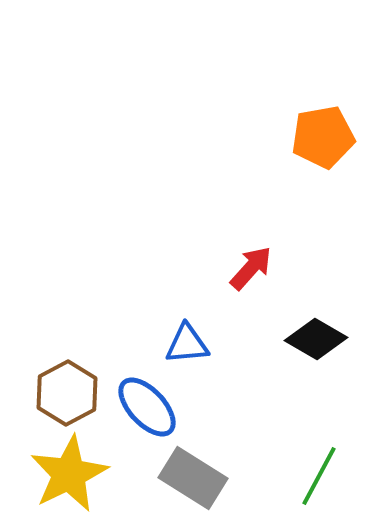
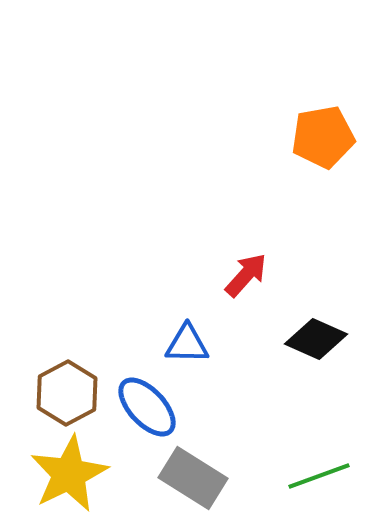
red arrow: moved 5 px left, 7 px down
black diamond: rotated 6 degrees counterclockwise
blue triangle: rotated 6 degrees clockwise
green line: rotated 42 degrees clockwise
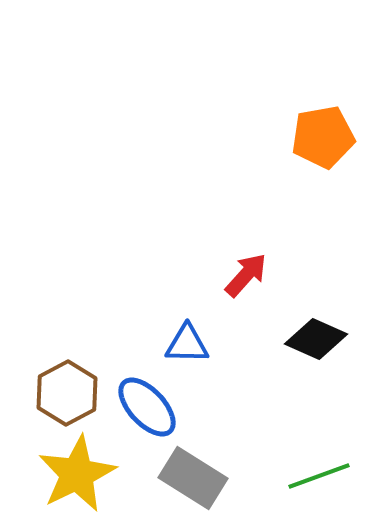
yellow star: moved 8 px right
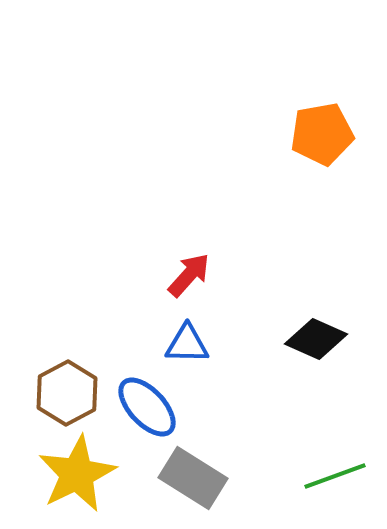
orange pentagon: moved 1 px left, 3 px up
red arrow: moved 57 px left
green line: moved 16 px right
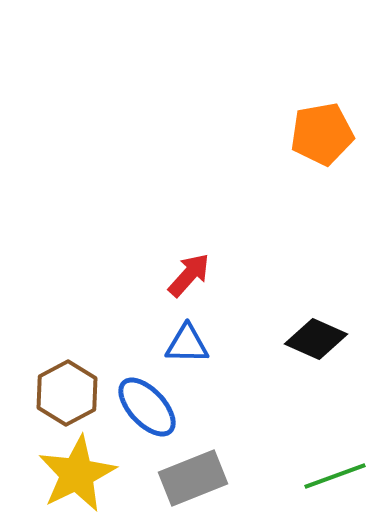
gray rectangle: rotated 54 degrees counterclockwise
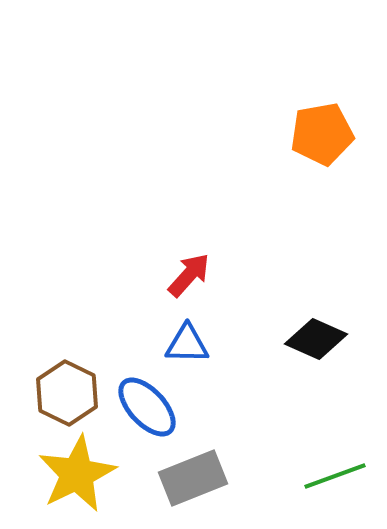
brown hexagon: rotated 6 degrees counterclockwise
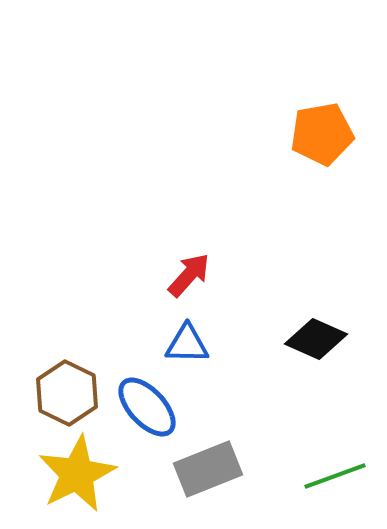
gray rectangle: moved 15 px right, 9 px up
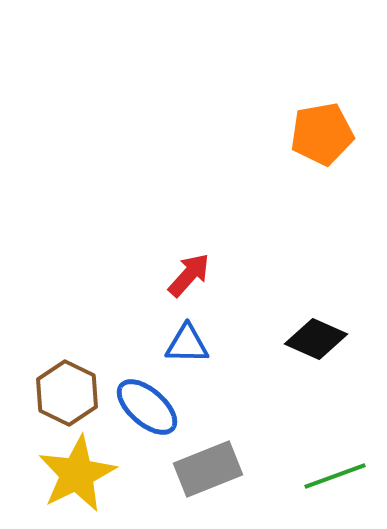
blue ellipse: rotated 6 degrees counterclockwise
